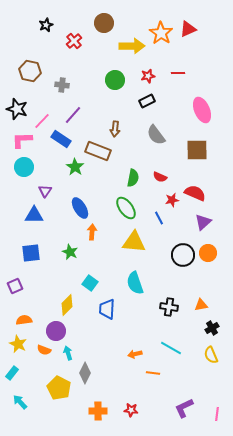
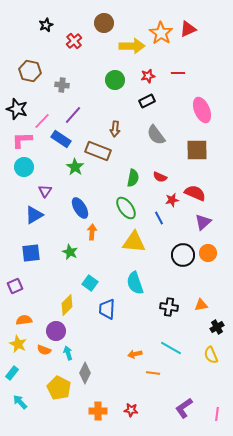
blue triangle at (34, 215): rotated 30 degrees counterclockwise
black cross at (212, 328): moved 5 px right, 1 px up
purple L-shape at (184, 408): rotated 10 degrees counterclockwise
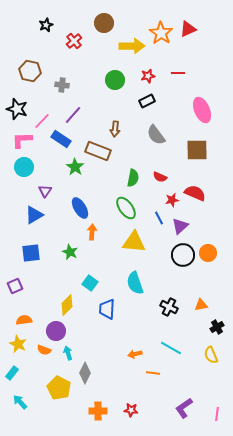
purple triangle at (203, 222): moved 23 px left, 4 px down
black cross at (169, 307): rotated 18 degrees clockwise
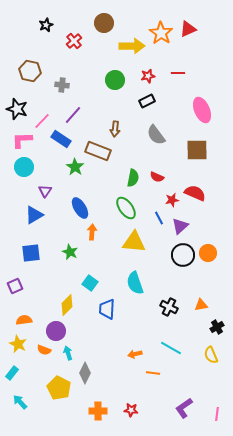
red semicircle at (160, 177): moved 3 px left
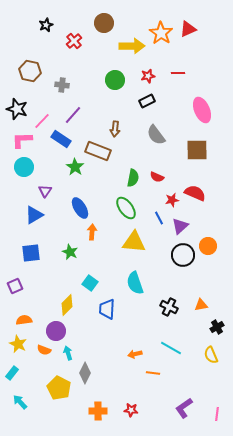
orange circle at (208, 253): moved 7 px up
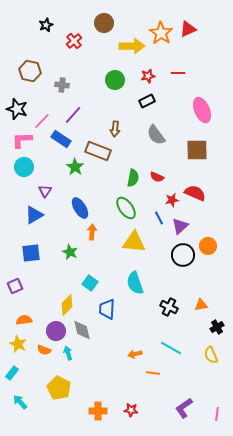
gray diamond at (85, 373): moved 3 px left, 43 px up; rotated 40 degrees counterclockwise
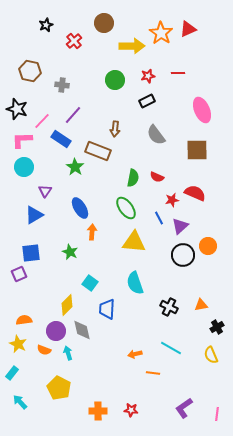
purple square at (15, 286): moved 4 px right, 12 px up
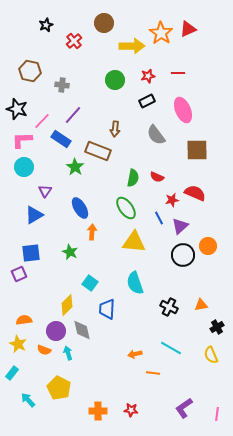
pink ellipse at (202, 110): moved 19 px left
cyan arrow at (20, 402): moved 8 px right, 2 px up
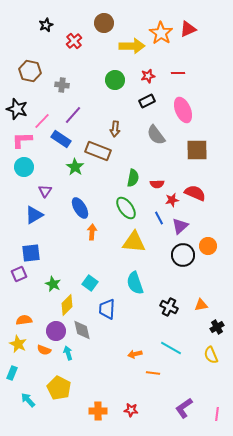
red semicircle at (157, 177): moved 7 px down; rotated 24 degrees counterclockwise
green star at (70, 252): moved 17 px left, 32 px down
cyan rectangle at (12, 373): rotated 16 degrees counterclockwise
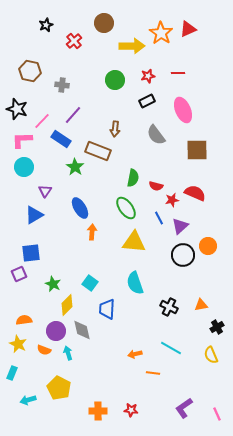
red semicircle at (157, 184): moved 1 px left, 2 px down; rotated 16 degrees clockwise
cyan arrow at (28, 400): rotated 63 degrees counterclockwise
pink line at (217, 414): rotated 32 degrees counterclockwise
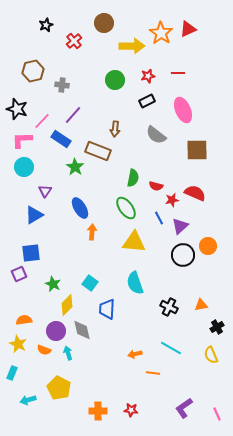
brown hexagon at (30, 71): moved 3 px right; rotated 25 degrees counterclockwise
gray semicircle at (156, 135): rotated 15 degrees counterclockwise
